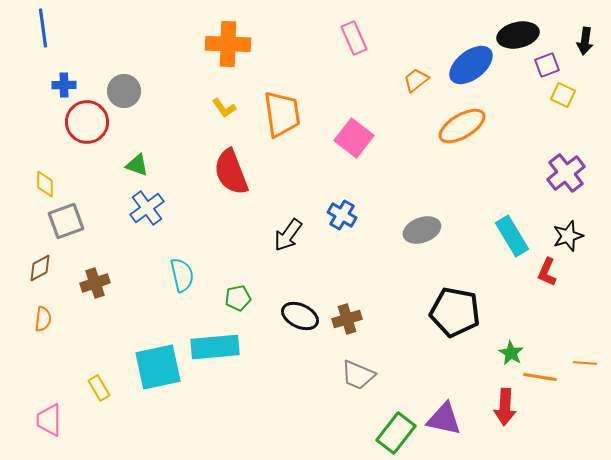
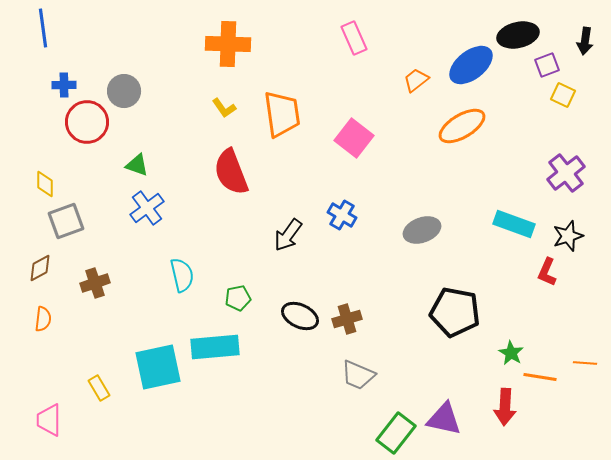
cyan rectangle at (512, 236): moved 2 px right, 12 px up; rotated 39 degrees counterclockwise
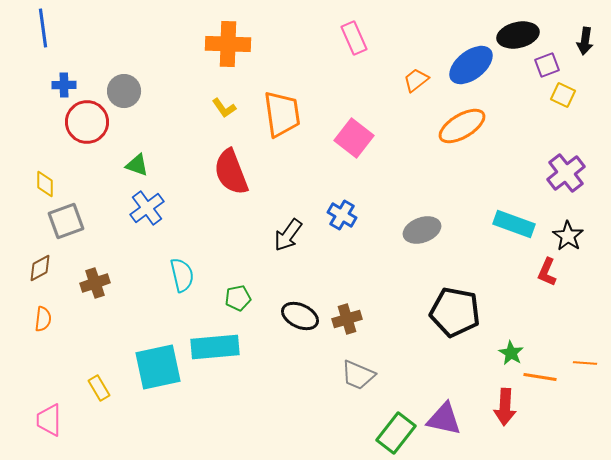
black star at (568, 236): rotated 20 degrees counterclockwise
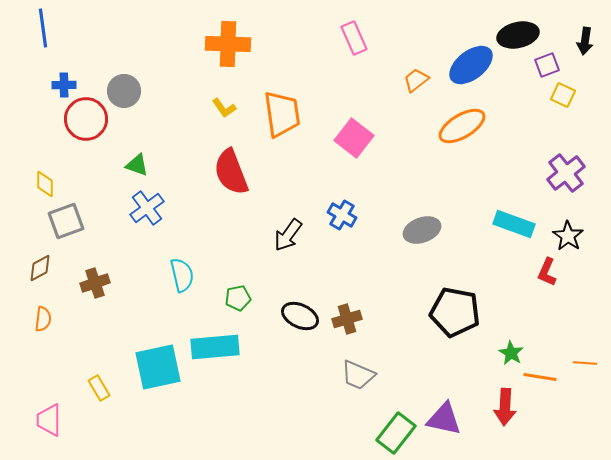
red circle at (87, 122): moved 1 px left, 3 px up
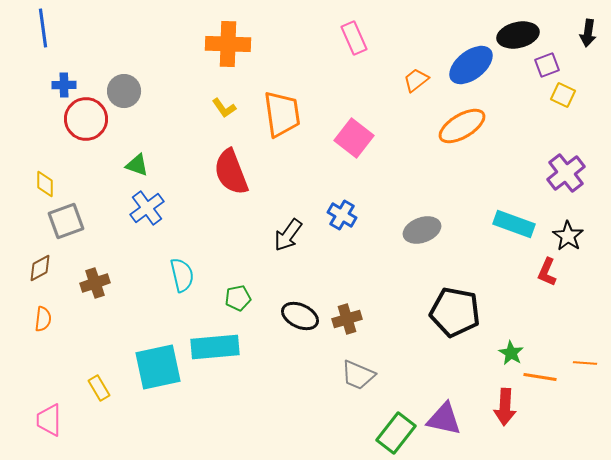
black arrow at (585, 41): moved 3 px right, 8 px up
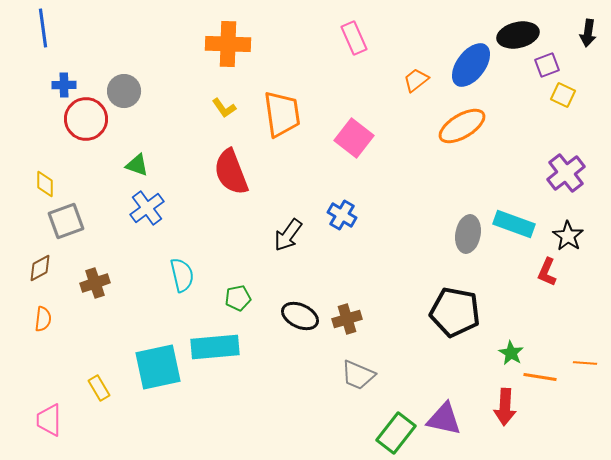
blue ellipse at (471, 65): rotated 15 degrees counterclockwise
gray ellipse at (422, 230): moved 46 px right, 4 px down; rotated 60 degrees counterclockwise
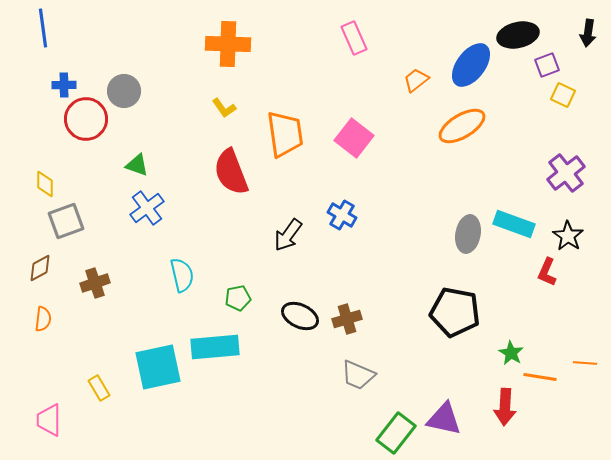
orange trapezoid at (282, 114): moved 3 px right, 20 px down
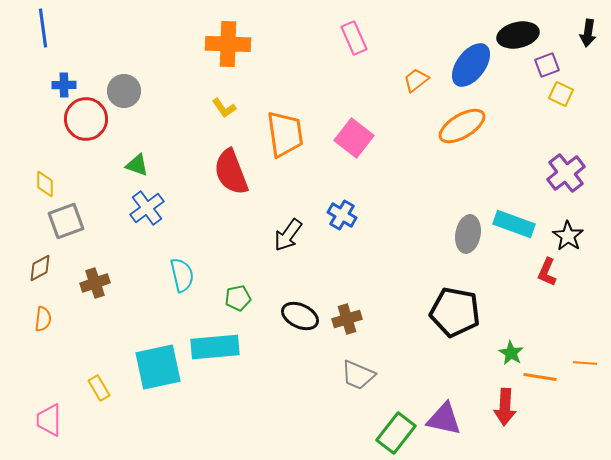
yellow square at (563, 95): moved 2 px left, 1 px up
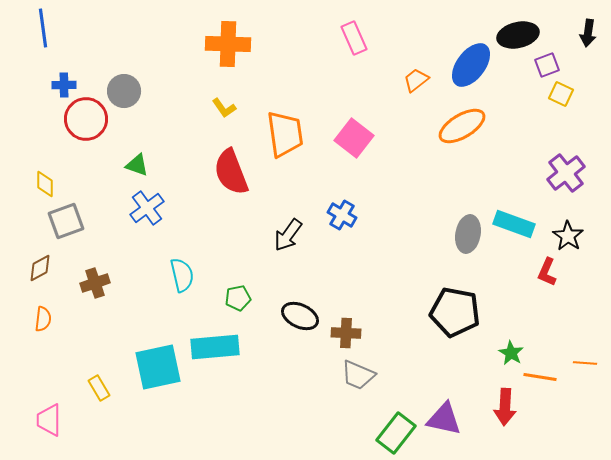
brown cross at (347, 319): moved 1 px left, 14 px down; rotated 20 degrees clockwise
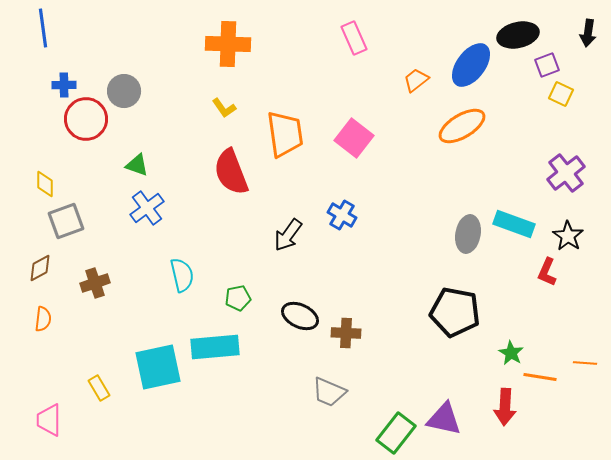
gray trapezoid at (358, 375): moved 29 px left, 17 px down
